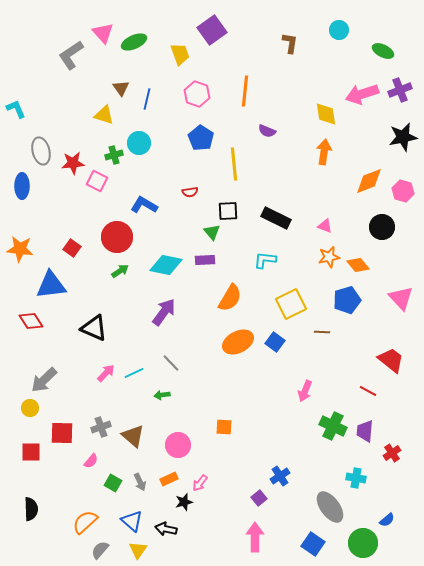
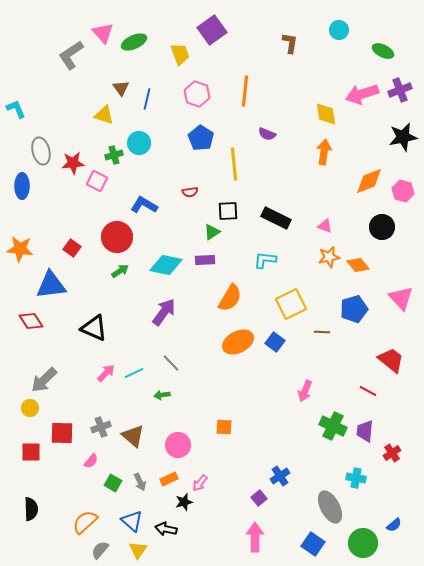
purple semicircle at (267, 131): moved 3 px down
green triangle at (212, 232): rotated 36 degrees clockwise
blue pentagon at (347, 300): moved 7 px right, 9 px down
gray ellipse at (330, 507): rotated 8 degrees clockwise
blue semicircle at (387, 520): moved 7 px right, 5 px down
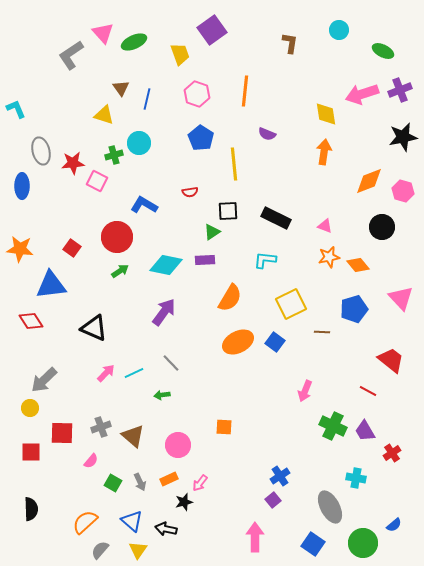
purple trapezoid at (365, 431): rotated 35 degrees counterclockwise
purple square at (259, 498): moved 14 px right, 2 px down
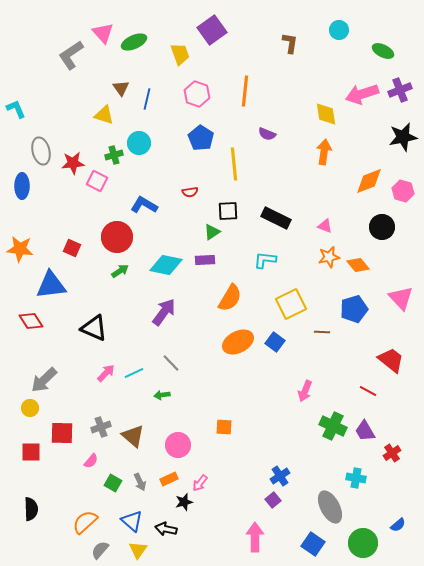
red square at (72, 248): rotated 12 degrees counterclockwise
blue semicircle at (394, 525): moved 4 px right
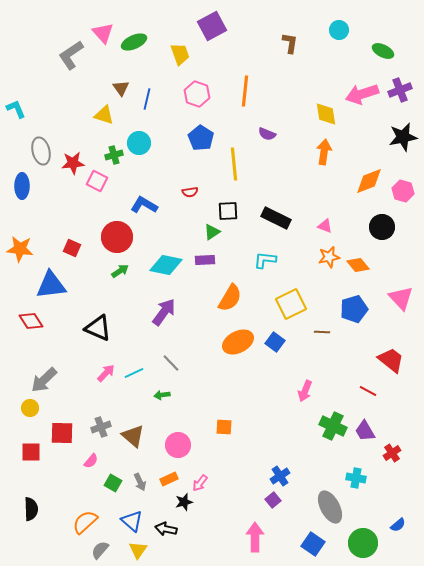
purple square at (212, 30): moved 4 px up; rotated 8 degrees clockwise
black triangle at (94, 328): moved 4 px right
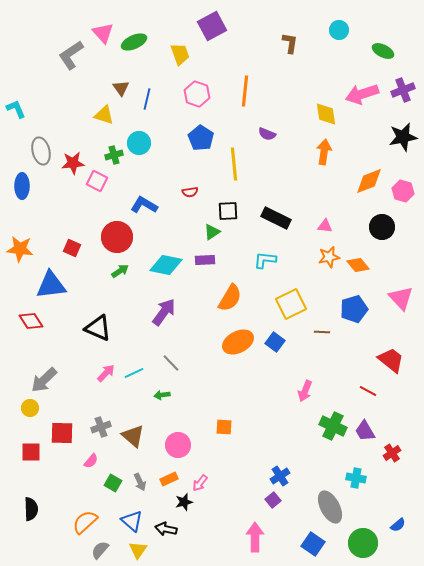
purple cross at (400, 90): moved 3 px right
pink triangle at (325, 226): rotated 14 degrees counterclockwise
